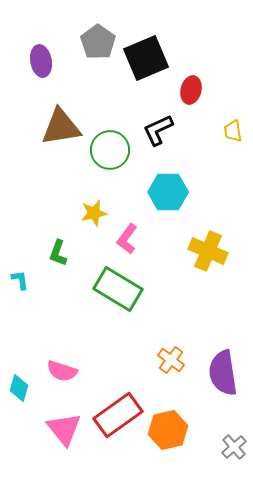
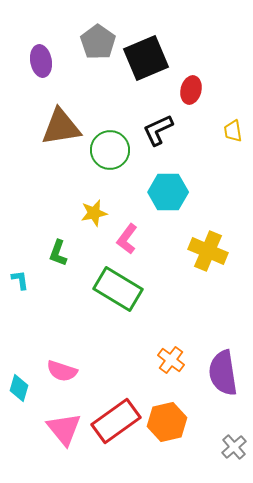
red rectangle: moved 2 px left, 6 px down
orange hexagon: moved 1 px left, 8 px up
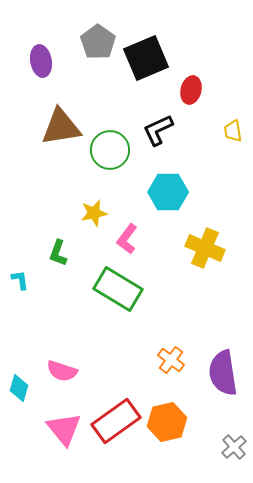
yellow cross: moved 3 px left, 3 px up
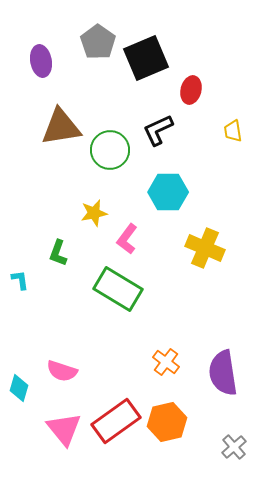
orange cross: moved 5 px left, 2 px down
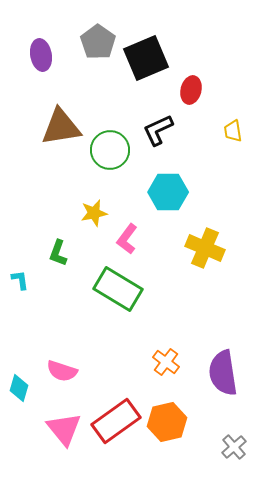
purple ellipse: moved 6 px up
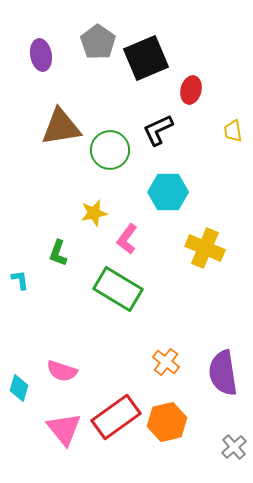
red rectangle: moved 4 px up
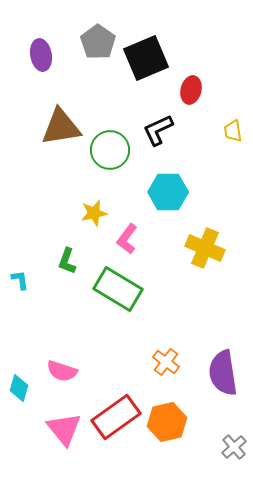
green L-shape: moved 9 px right, 8 px down
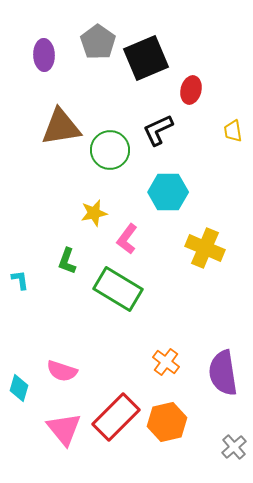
purple ellipse: moved 3 px right; rotated 8 degrees clockwise
red rectangle: rotated 9 degrees counterclockwise
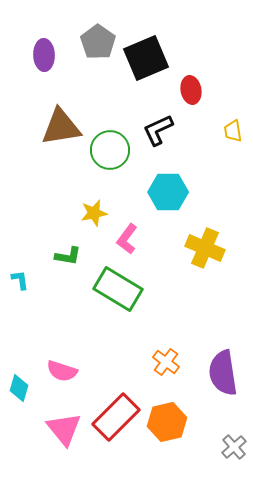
red ellipse: rotated 24 degrees counterclockwise
green L-shape: moved 1 px right, 5 px up; rotated 100 degrees counterclockwise
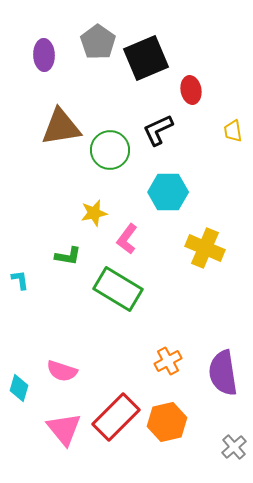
orange cross: moved 2 px right, 1 px up; rotated 24 degrees clockwise
